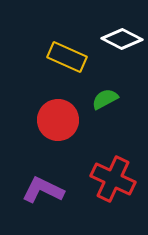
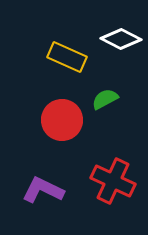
white diamond: moved 1 px left
red circle: moved 4 px right
red cross: moved 2 px down
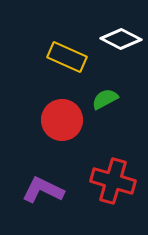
red cross: rotated 9 degrees counterclockwise
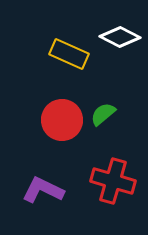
white diamond: moved 1 px left, 2 px up
yellow rectangle: moved 2 px right, 3 px up
green semicircle: moved 2 px left, 15 px down; rotated 12 degrees counterclockwise
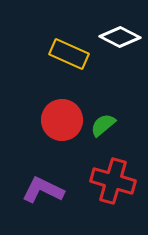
green semicircle: moved 11 px down
